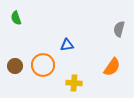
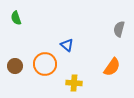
blue triangle: rotated 48 degrees clockwise
orange circle: moved 2 px right, 1 px up
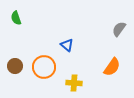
gray semicircle: rotated 21 degrees clockwise
orange circle: moved 1 px left, 3 px down
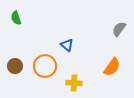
orange circle: moved 1 px right, 1 px up
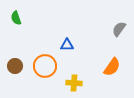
blue triangle: rotated 40 degrees counterclockwise
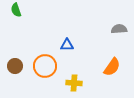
green semicircle: moved 8 px up
gray semicircle: rotated 49 degrees clockwise
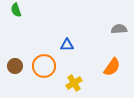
orange circle: moved 1 px left
yellow cross: rotated 35 degrees counterclockwise
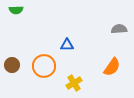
green semicircle: rotated 72 degrees counterclockwise
brown circle: moved 3 px left, 1 px up
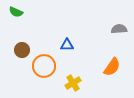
green semicircle: moved 2 px down; rotated 24 degrees clockwise
brown circle: moved 10 px right, 15 px up
yellow cross: moved 1 px left
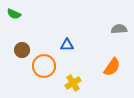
green semicircle: moved 2 px left, 2 px down
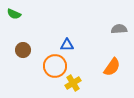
brown circle: moved 1 px right
orange circle: moved 11 px right
